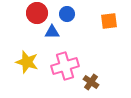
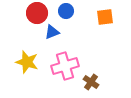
blue circle: moved 1 px left, 3 px up
orange square: moved 4 px left, 4 px up
blue triangle: rotated 21 degrees counterclockwise
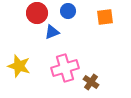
blue circle: moved 2 px right
yellow star: moved 8 px left, 4 px down
pink cross: moved 2 px down
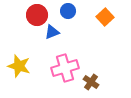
red circle: moved 2 px down
orange square: rotated 36 degrees counterclockwise
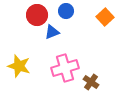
blue circle: moved 2 px left
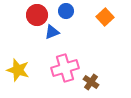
yellow star: moved 1 px left, 4 px down
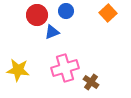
orange square: moved 3 px right, 4 px up
yellow star: rotated 10 degrees counterclockwise
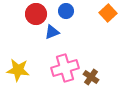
red circle: moved 1 px left, 1 px up
brown cross: moved 5 px up
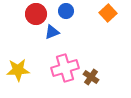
yellow star: rotated 10 degrees counterclockwise
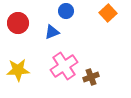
red circle: moved 18 px left, 9 px down
pink cross: moved 1 px left, 2 px up; rotated 16 degrees counterclockwise
brown cross: rotated 35 degrees clockwise
